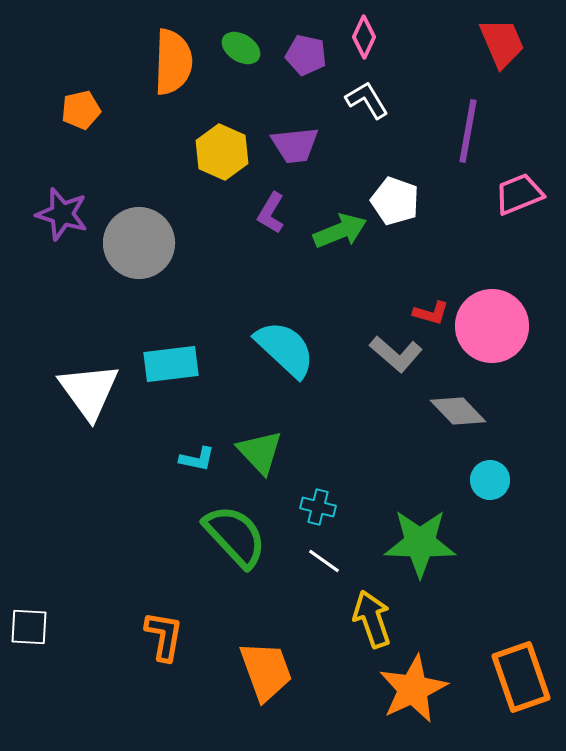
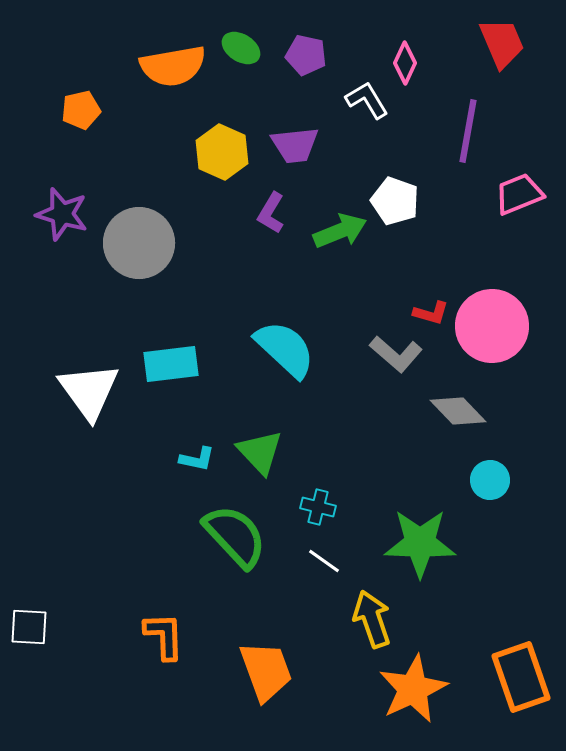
pink diamond: moved 41 px right, 26 px down
orange semicircle: moved 4 px down; rotated 78 degrees clockwise
orange L-shape: rotated 12 degrees counterclockwise
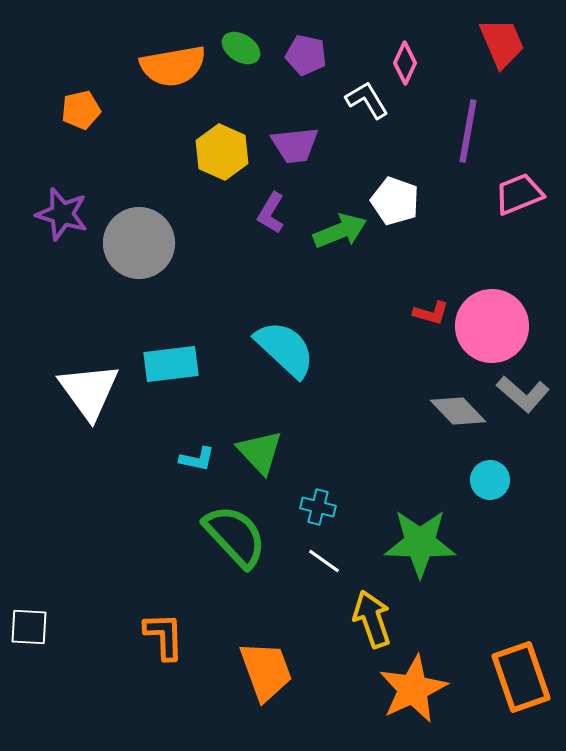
gray L-shape: moved 127 px right, 40 px down
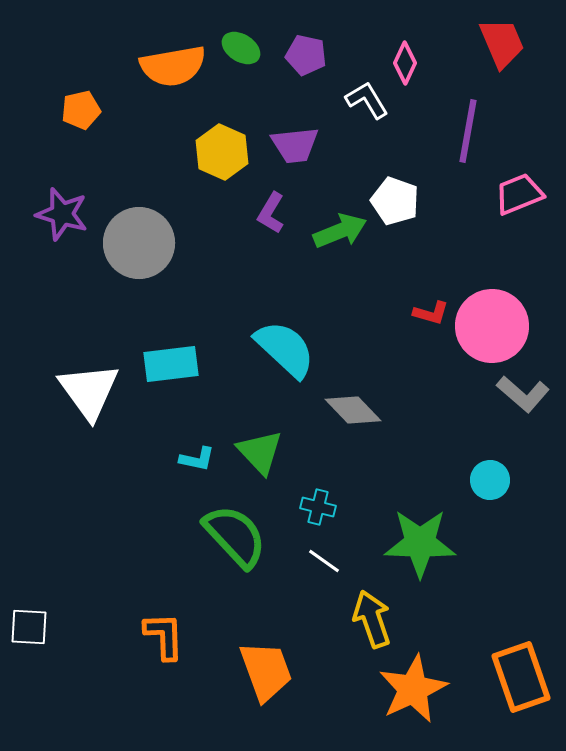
gray diamond: moved 105 px left, 1 px up
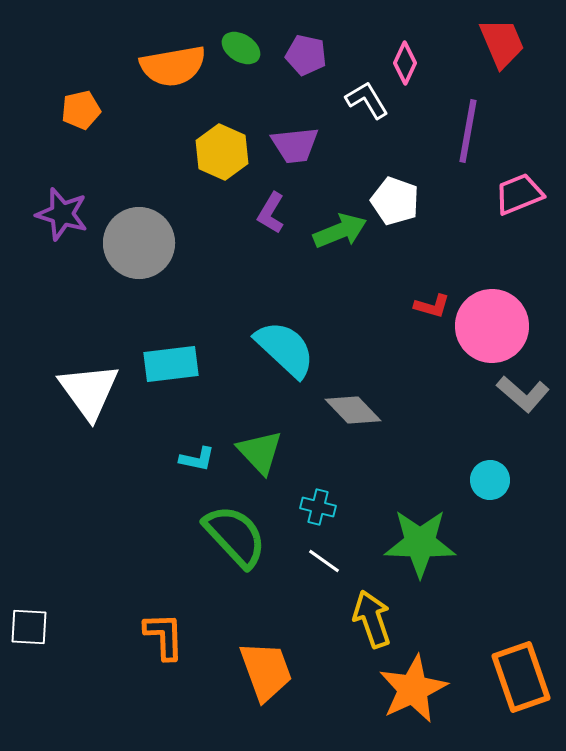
red L-shape: moved 1 px right, 7 px up
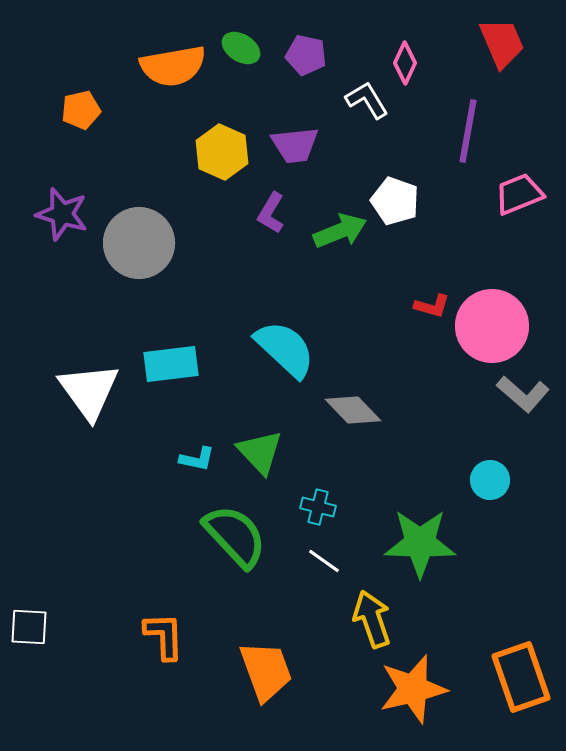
orange star: rotated 12 degrees clockwise
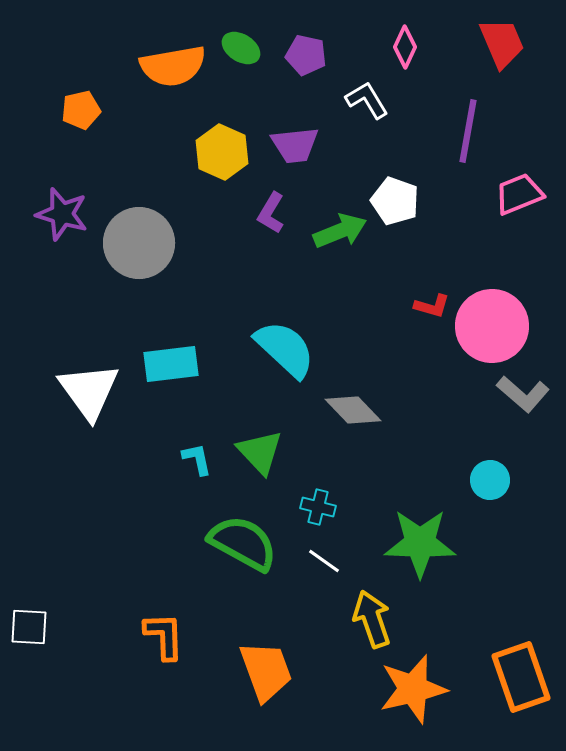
pink diamond: moved 16 px up
cyan L-shape: rotated 114 degrees counterclockwise
green semicircle: moved 8 px right, 7 px down; rotated 18 degrees counterclockwise
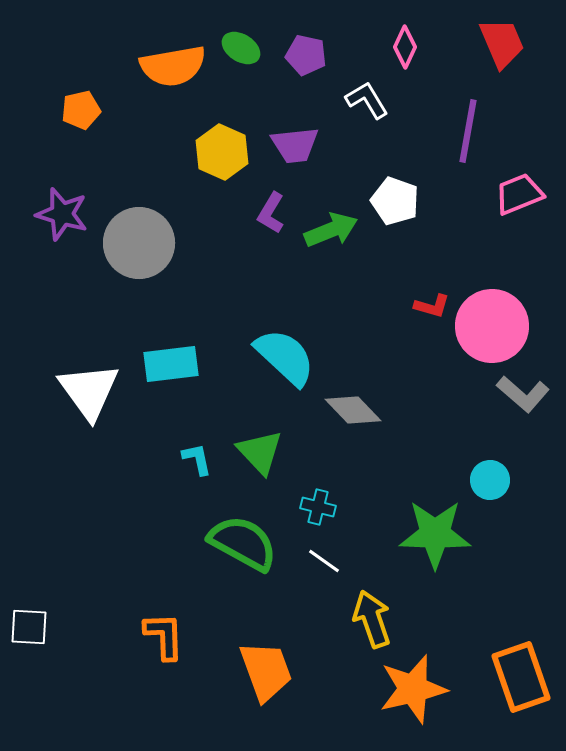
green arrow: moved 9 px left, 1 px up
cyan semicircle: moved 8 px down
green star: moved 15 px right, 9 px up
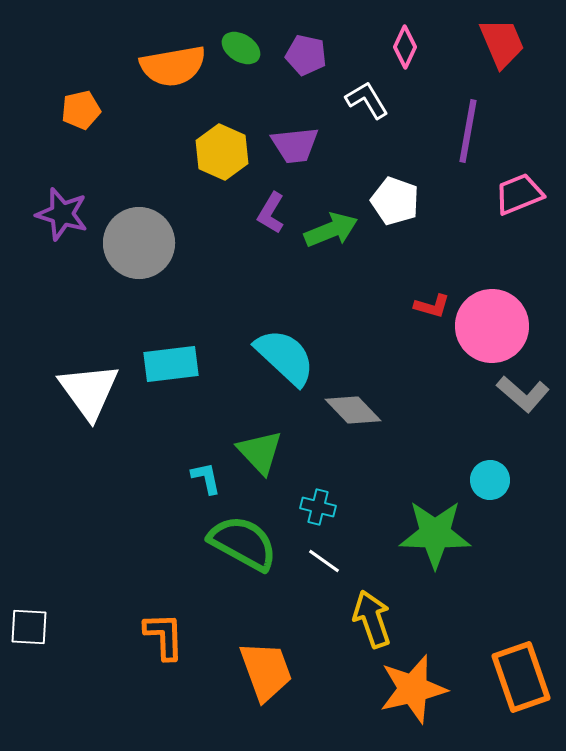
cyan L-shape: moved 9 px right, 19 px down
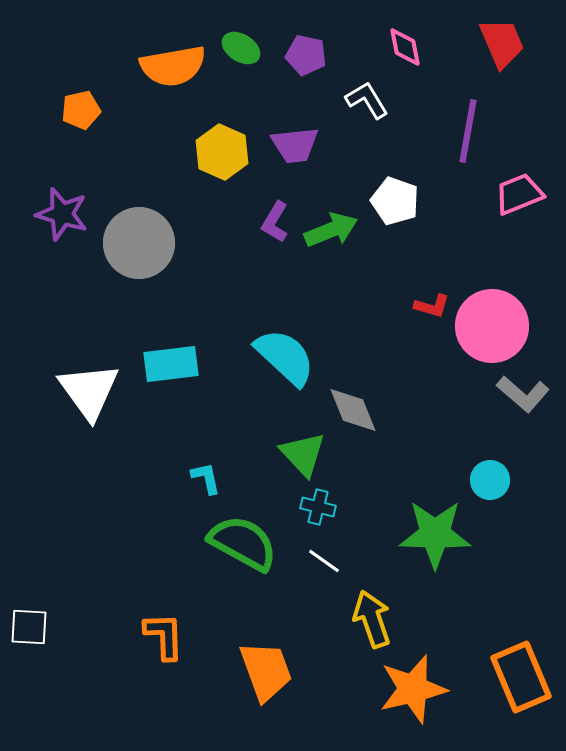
pink diamond: rotated 36 degrees counterclockwise
purple L-shape: moved 4 px right, 9 px down
gray diamond: rotated 22 degrees clockwise
green triangle: moved 43 px right, 2 px down
orange rectangle: rotated 4 degrees counterclockwise
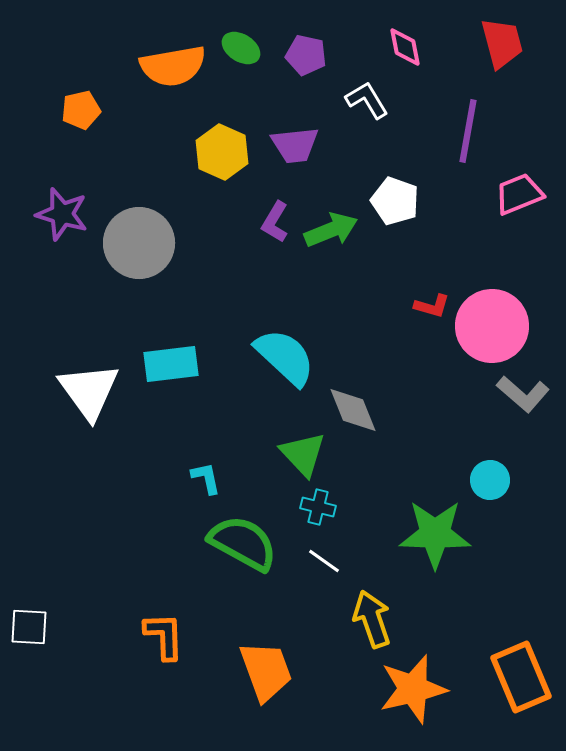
red trapezoid: rotated 8 degrees clockwise
